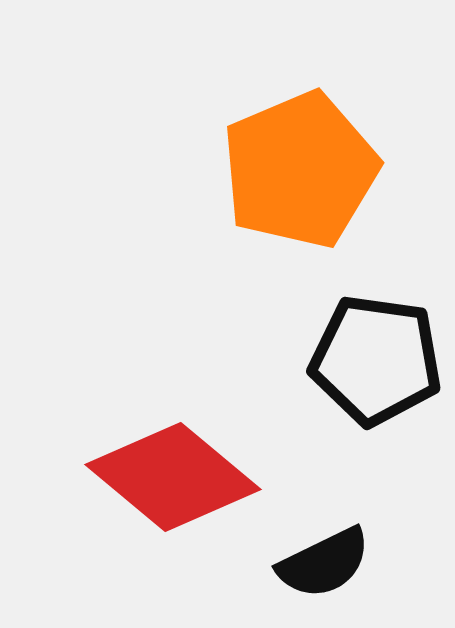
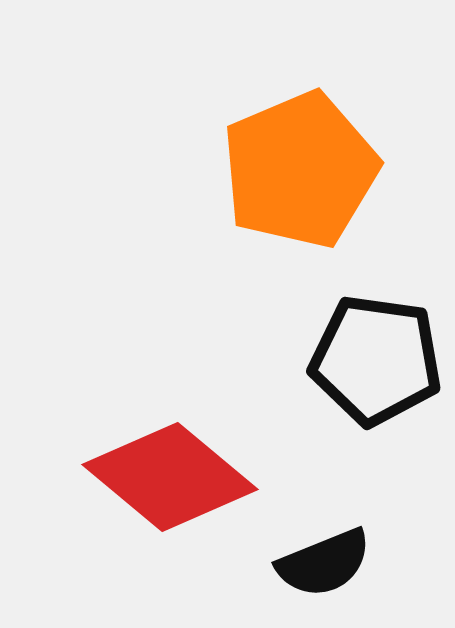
red diamond: moved 3 px left
black semicircle: rotated 4 degrees clockwise
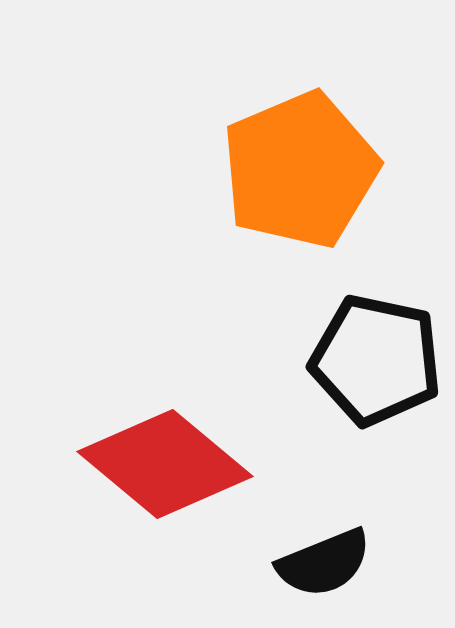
black pentagon: rotated 4 degrees clockwise
red diamond: moved 5 px left, 13 px up
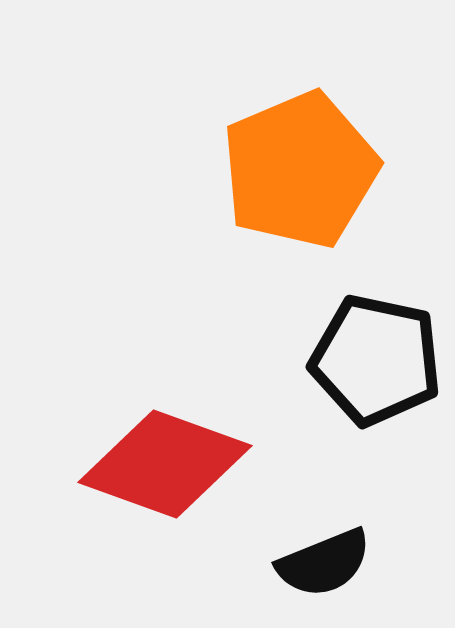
red diamond: rotated 20 degrees counterclockwise
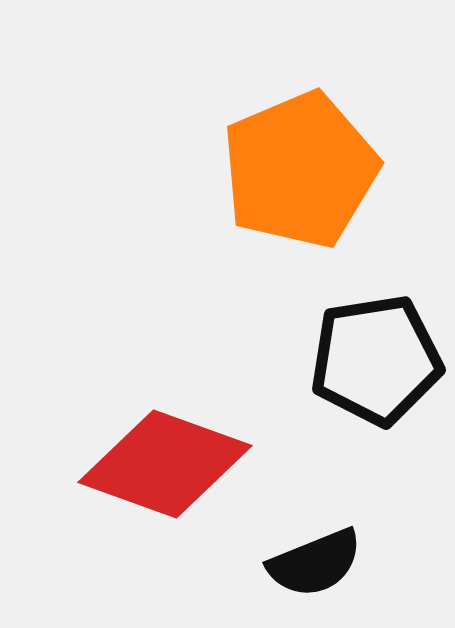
black pentagon: rotated 21 degrees counterclockwise
black semicircle: moved 9 px left
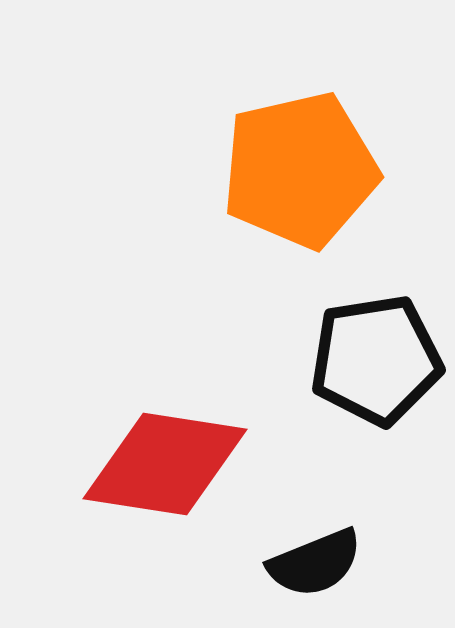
orange pentagon: rotated 10 degrees clockwise
red diamond: rotated 11 degrees counterclockwise
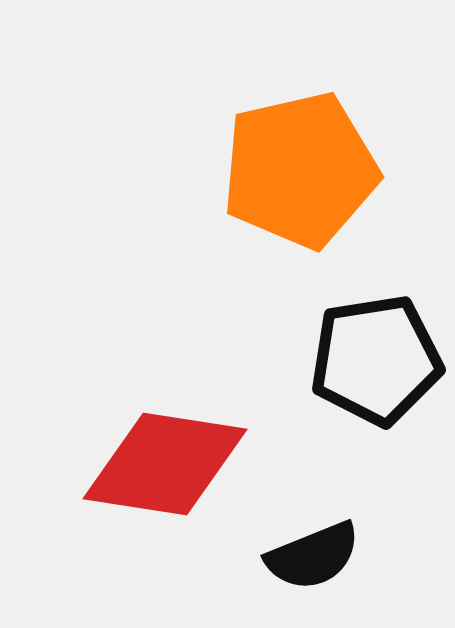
black semicircle: moved 2 px left, 7 px up
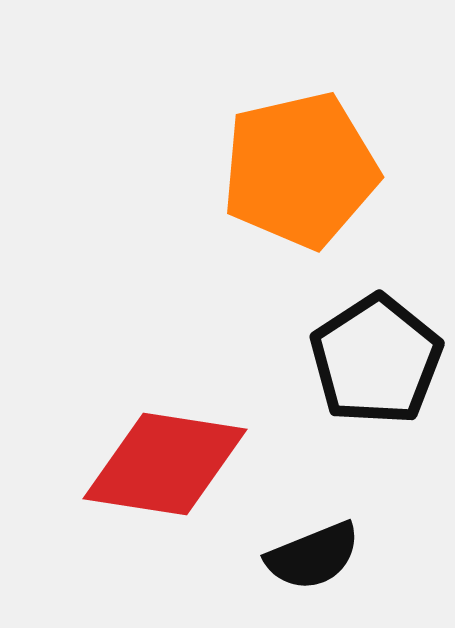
black pentagon: rotated 24 degrees counterclockwise
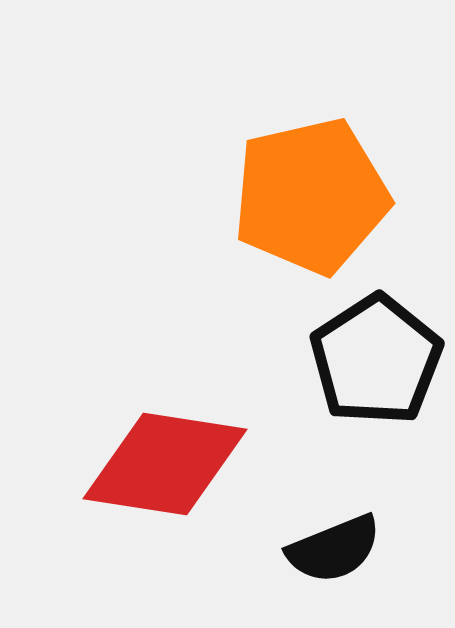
orange pentagon: moved 11 px right, 26 px down
black semicircle: moved 21 px right, 7 px up
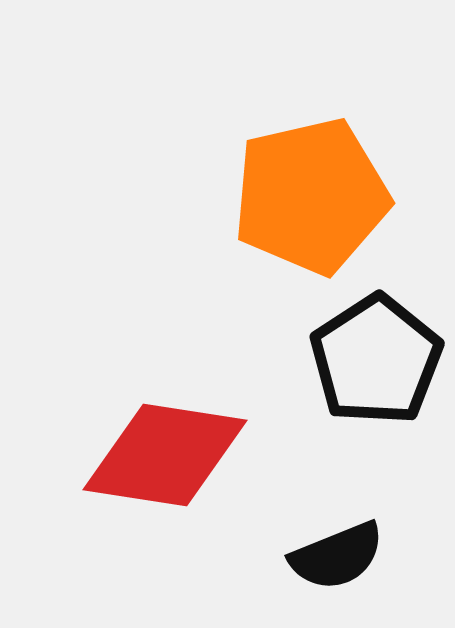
red diamond: moved 9 px up
black semicircle: moved 3 px right, 7 px down
